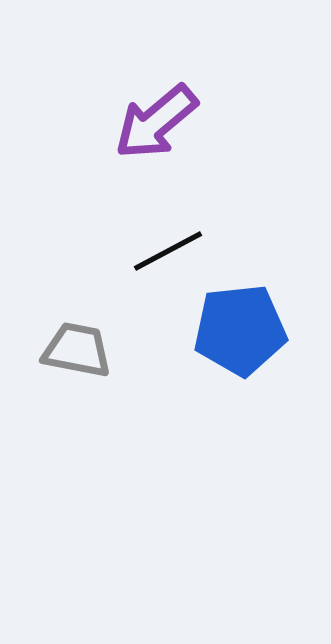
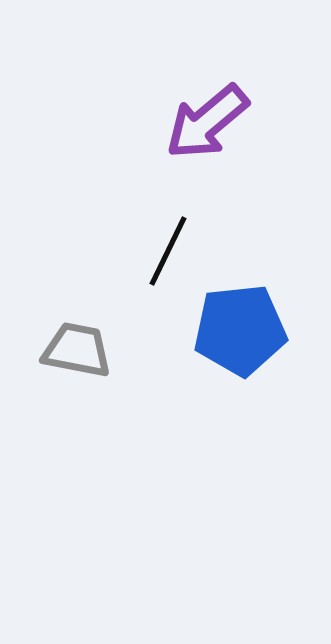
purple arrow: moved 51 px right
black line: rotated 36 degrees counterclockwise
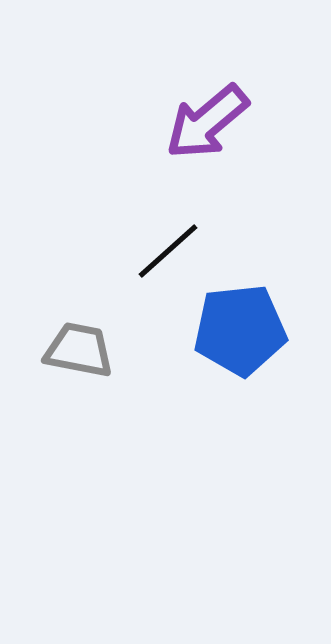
black line: rotated 22 degrees clockwise
gray trapezoid: moved 2 px right
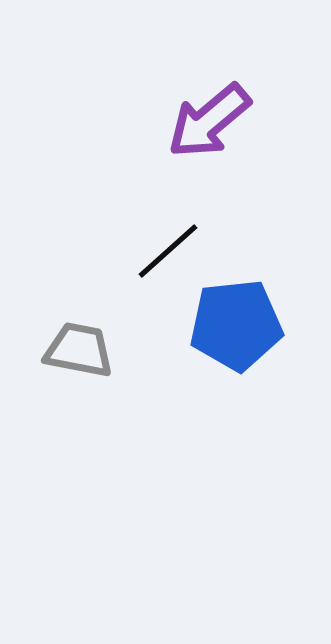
purple arrow: moved 2 px right, 1 px up
blue pentagon: moved 4 px left, 5 px up
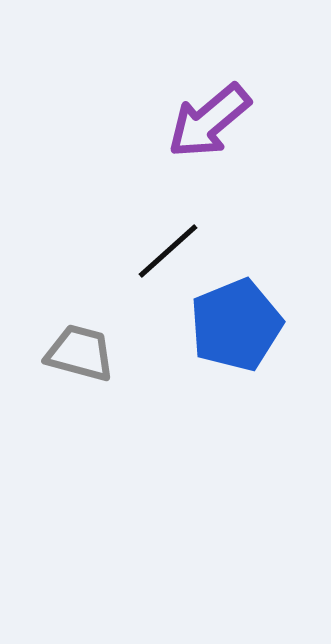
blue pentagon: rotated 16 degrees counterclockwise
gray trapezoid: moved 1 px right, 3 px down; rotated 4 degrees clockwise
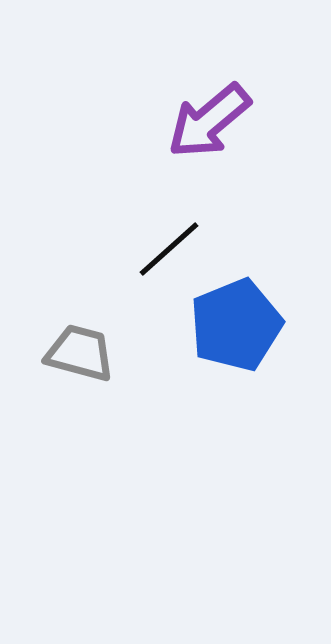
black line: moved 1 px right, 2 px up
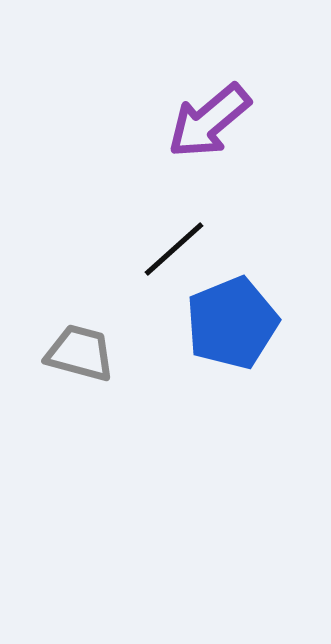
black line: moved 5 px right
blue pentagon: moved 4 px left, 2 px up
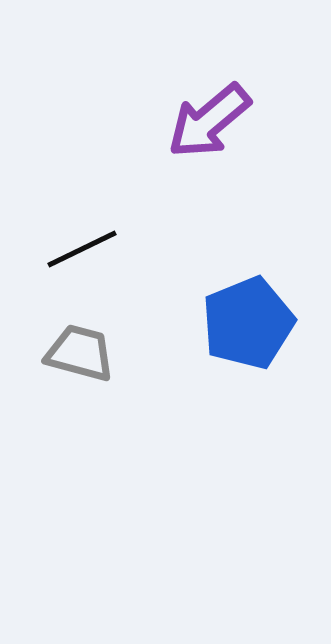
black line: moved 92 px left; rotated 16 degrees clockwise
blue pentagon: moved 16 px right
